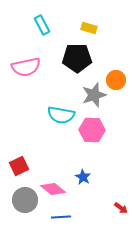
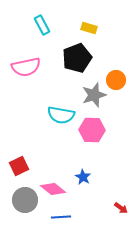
black pentagon: rotated 20 degrees counterclockwise
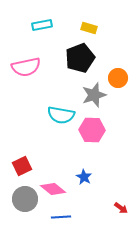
cyan rectangle: rotated 72 degrees counterclockwise
black pentagon: moved 3 px right
orange circle: moved 2 px right, 2 px up
red square: moved 3 px right
blue star: moved 1 px right
gray circle: moved 1 px up
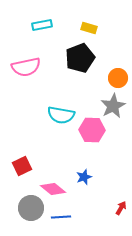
gray star: moved 19 px right, 11 px down; rotated 10 degrees counterclockwise
blue star: rotated 21 degrees clockwise
gray circle: moved 6 px right, 9 px down
red arrow: rotated 96 degrees counterclockwise
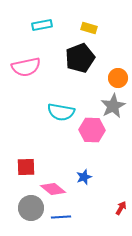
cyan semicircle: moved 3 px up
red square: moved 4 px right, 1 px down; rotated 24 degrees clockwise
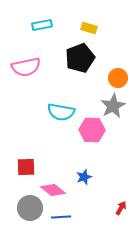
pink diamond: moved 1 px down
gray circle: moved 1 px left
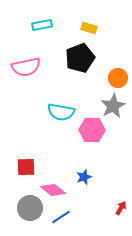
blue line: rotated 30 degrees counterclockwise
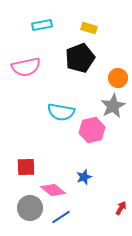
pink hexagon: rotated 15 degrees counterclockwise
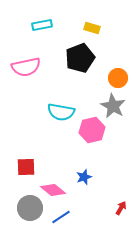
yellow rectangle: moved 3 px right
gray star: rotated 15 degrees counterclockwise
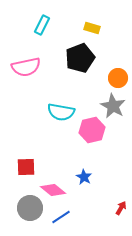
cyan rectangle: rotated 54 degrees counterclockwise
blue star: rotated 21 degrees counterclockwise
